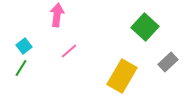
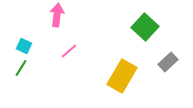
cyan square: rotated 28 degrees counterclockwise
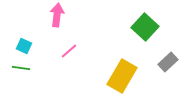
green line: rotated 66 degrees clockwise
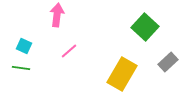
yellow rectangle: moved 2 px up
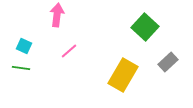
yellow rectangle: moved 1 px right, 1 px down
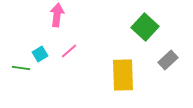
cyan square: moved 16 px right, 8 px down; rotated 35 degrees clockwise
gray rectangle: moved 2 px up
yellow rectangle: rotated 32 degrees counterclockwise
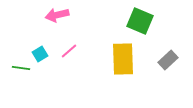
pink arrow: rotated 110 degrees counterclockwise
green square: moved 5 px left, 6 px up; rotated 20 degrees counterclockwise
yellow rectangle: moved 16 px up
